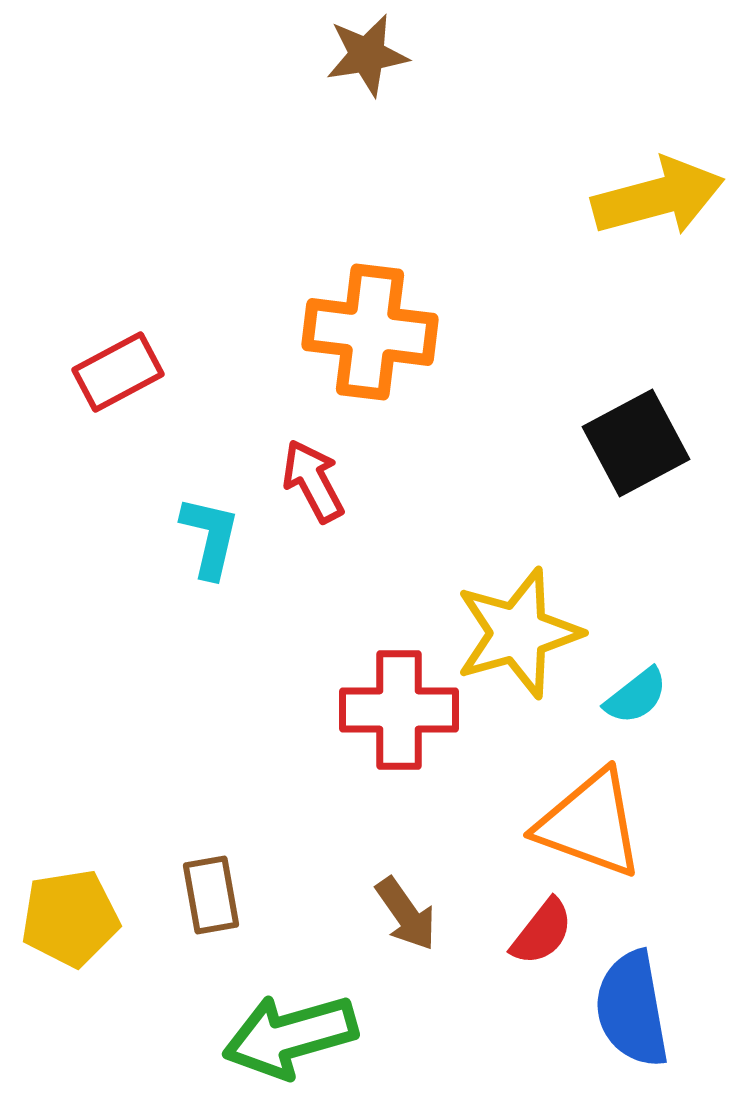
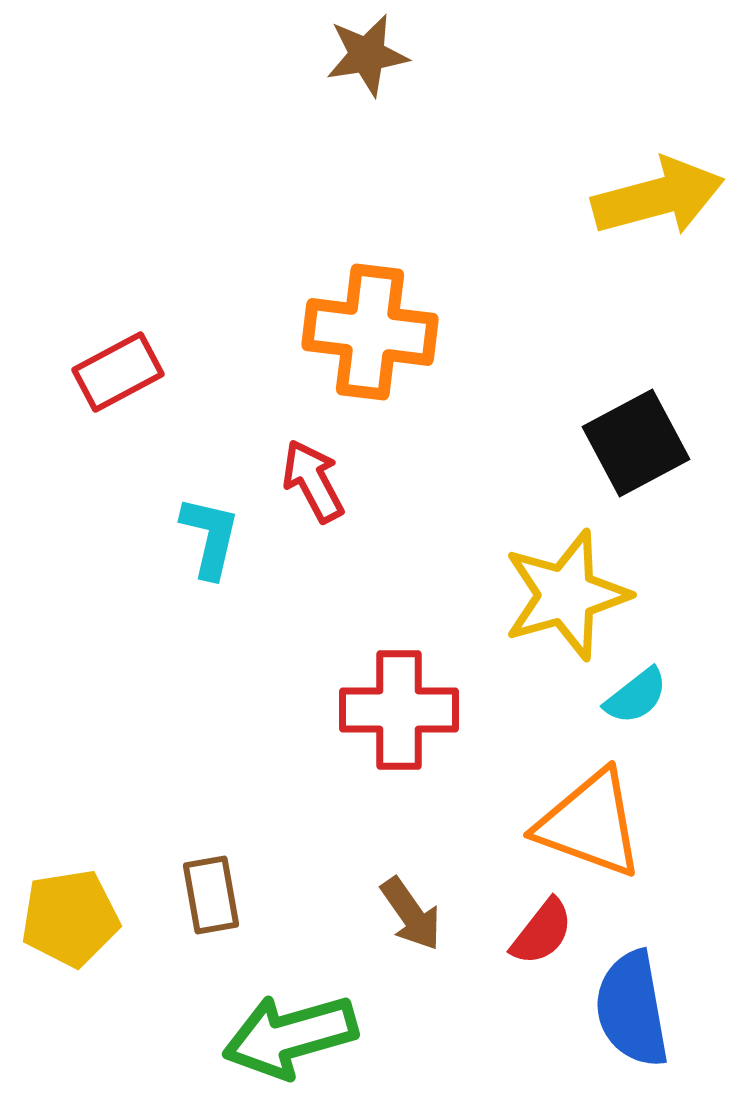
yellow star: moved 48 px right, 38 px up
brown arrow: moved 5 px right
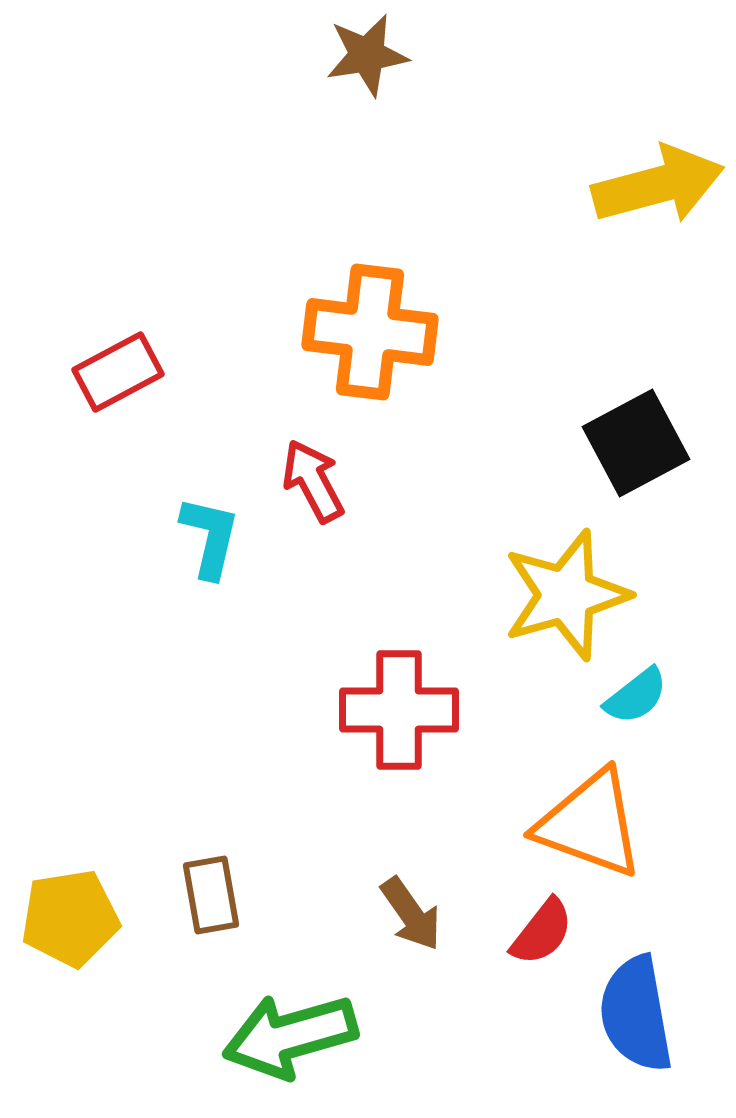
yellow arrow: moved 12 px up
blue semicircle: moved 4 px right, 5 px down
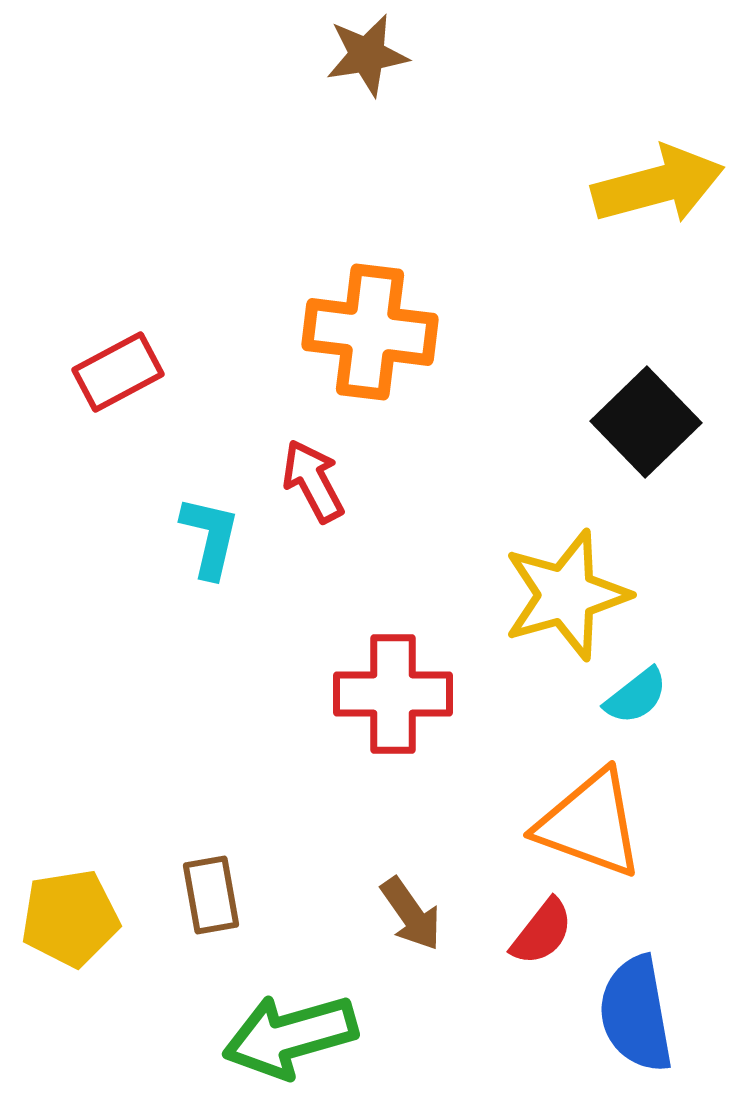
black square: moved 10 px right, 21 px up; rotated 16 degrees counterclockwise
red cross: moved 6 px left, 16 px up
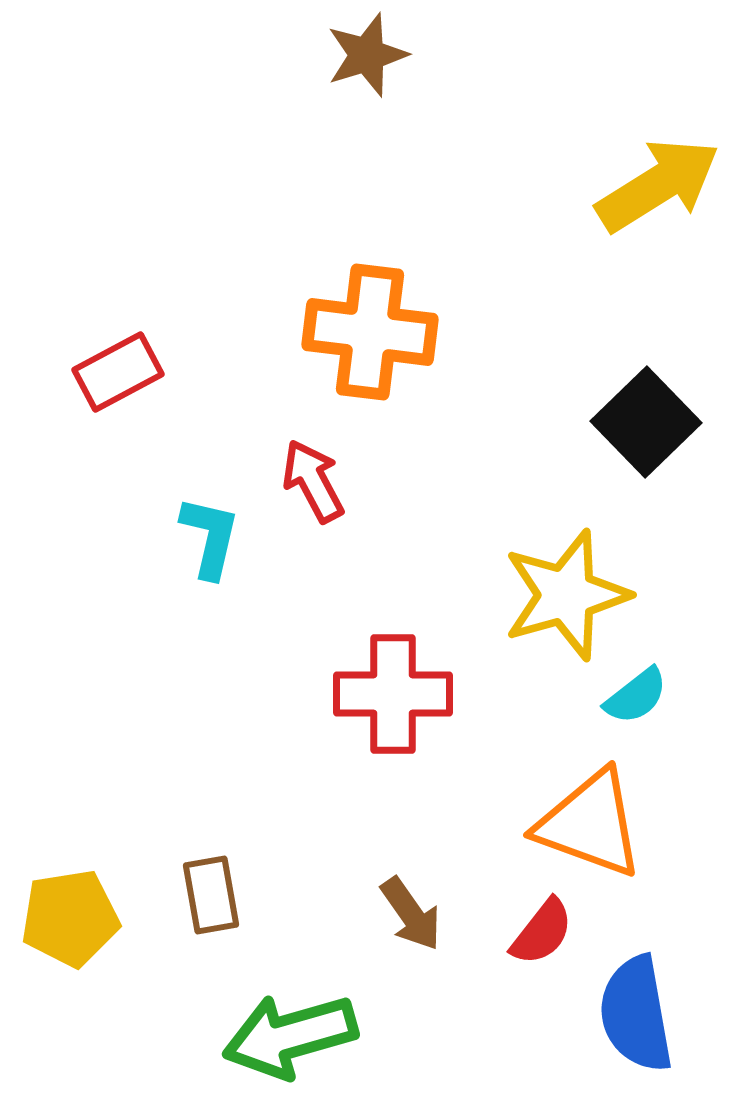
brown star: rotated 8 degrees counterclockwise
yellow arrow: rotated 17 degrees counterclockwise
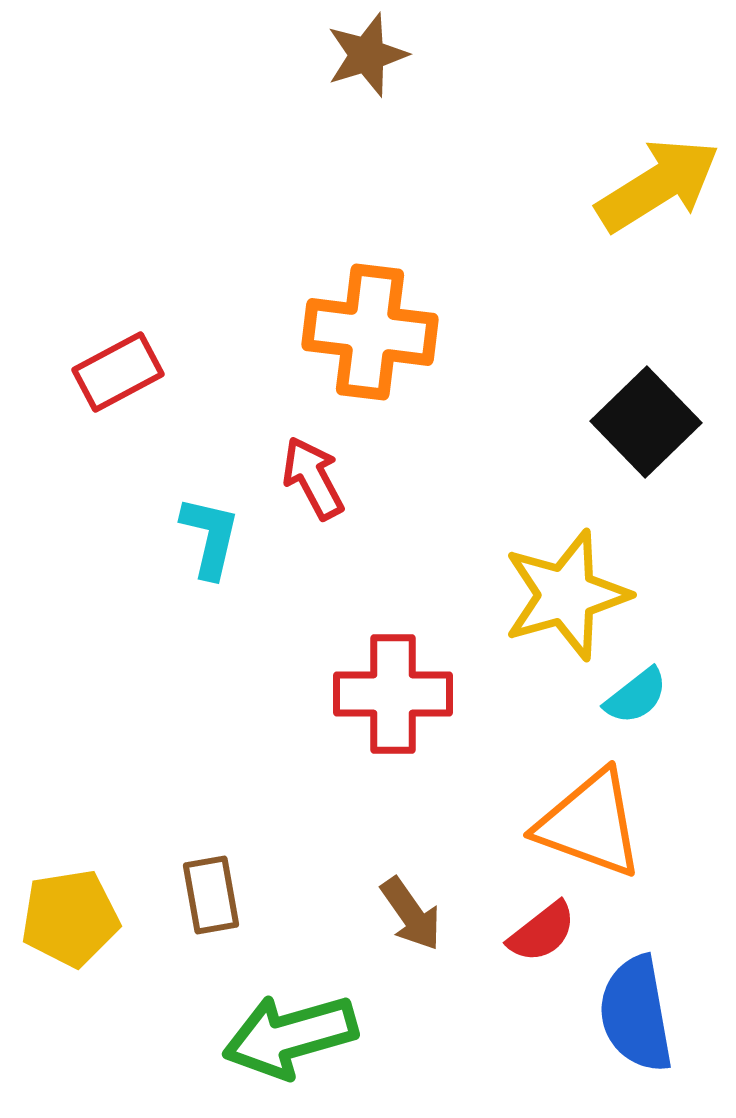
red arrow: moved 3 px up
red semicircle: rotated 14 degrees clockwise
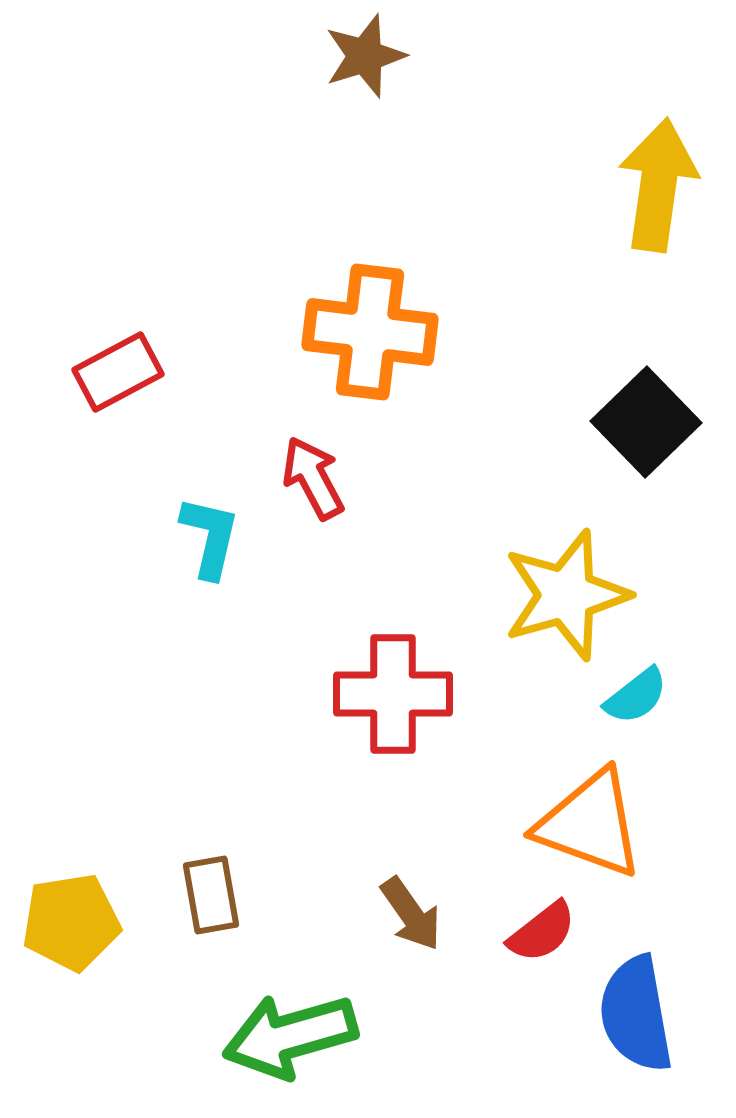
brown star: moved 2 px left, 1 px down
yellow arrow: rotated 50 degrees counterclockwise
yellow pentagon: moved 1 px right, 4 px down
